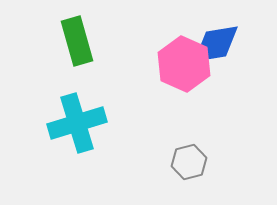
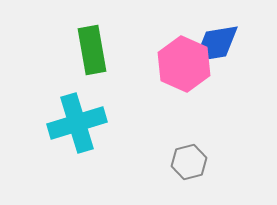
green rectangle: moved 15 px right, 9 px down; rotated 6 degrees clockwise
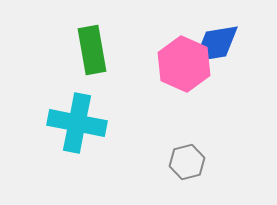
cyan cross: rotated 28 degrees clockwise
gray hexagon: moved 2 px left
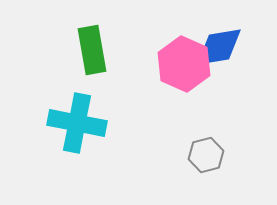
blue diamond: moved 3 px right, 3 px down
gray hexagon: moved 19 px right, 7 px up
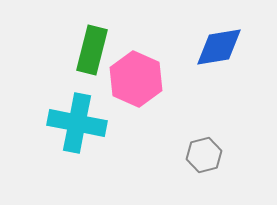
green rectangle: rotated 24 degrees clockwise
pink hexagon: moved 48 px left, 15 px down
gray hexagon: moved 2 px left
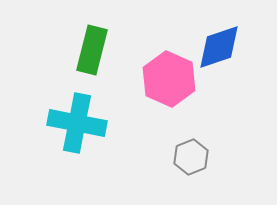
blue diamond: rotated 9 degrees counterclockwise
pink hexagon: moved 33 px right
gray hexagon: moved 13 px left, 2 px down; rotated 8 degrees counterclockwise
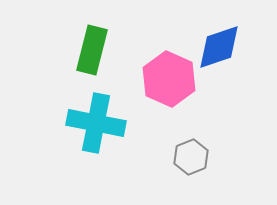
cyan cross: moved 19 px right
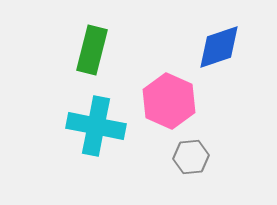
pink hexagon: moved 22 px down
cyan cross: moved 3 px down
gray hexagon: rotated 16 degrees clockwise
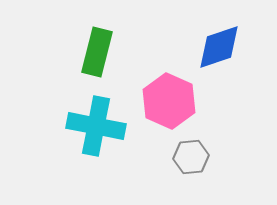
green rectangle: moved 5 px right, 2 px down
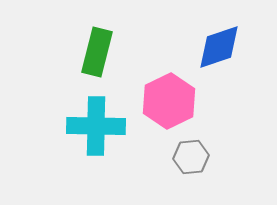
pink hexagon: rotated 10 degrees clockwise
cyan cross: rotated 10 degrees counterclockwise
